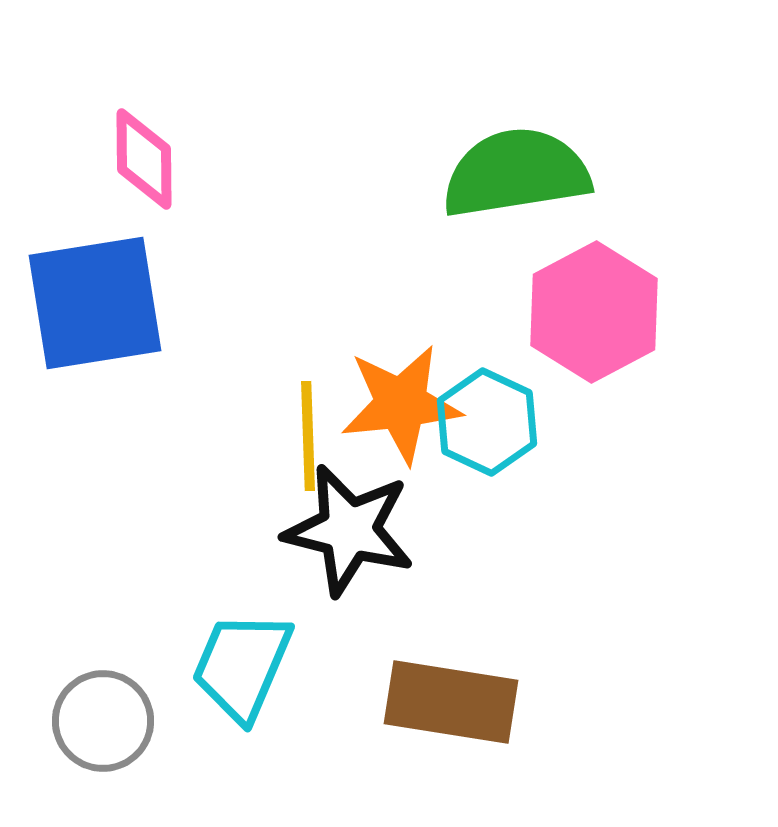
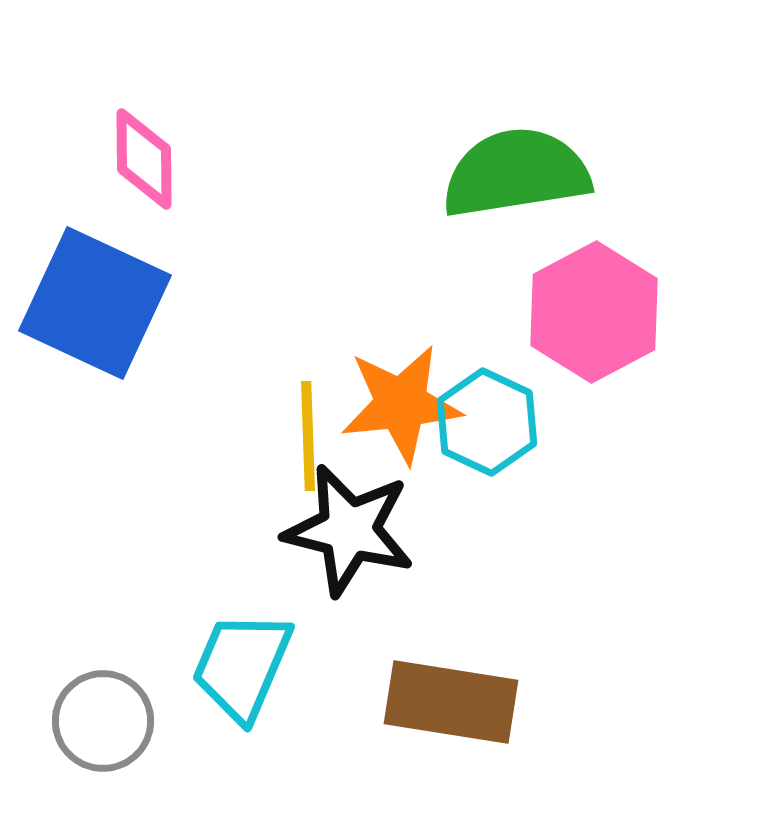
blue square: rotated 34 degrees clockwise
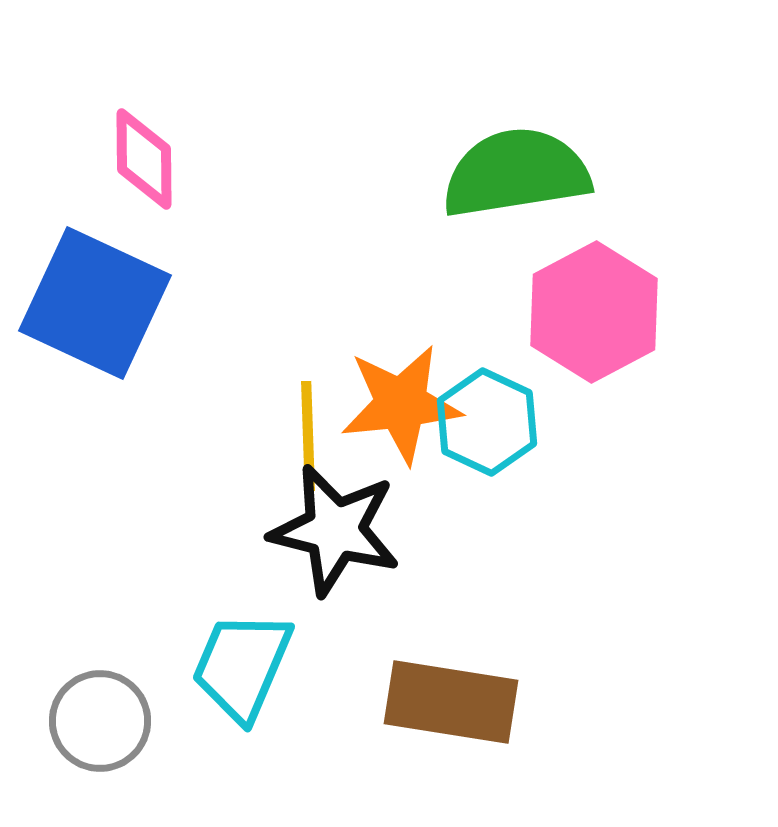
black star: moved 14 px left
gray circle: moved 3 px left
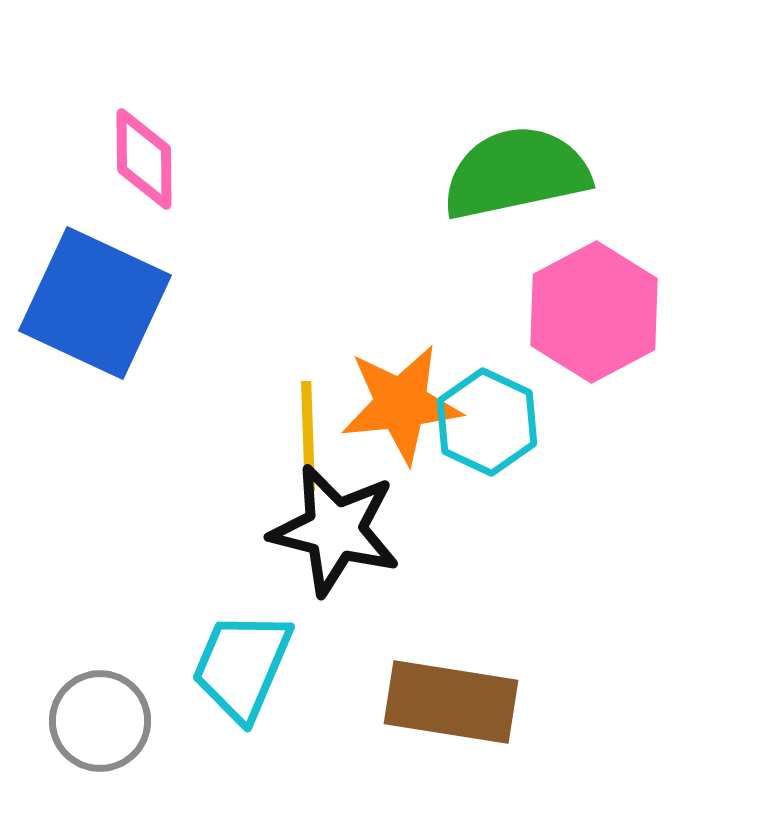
green semicircle: rotated 3 degrees counterclockwise
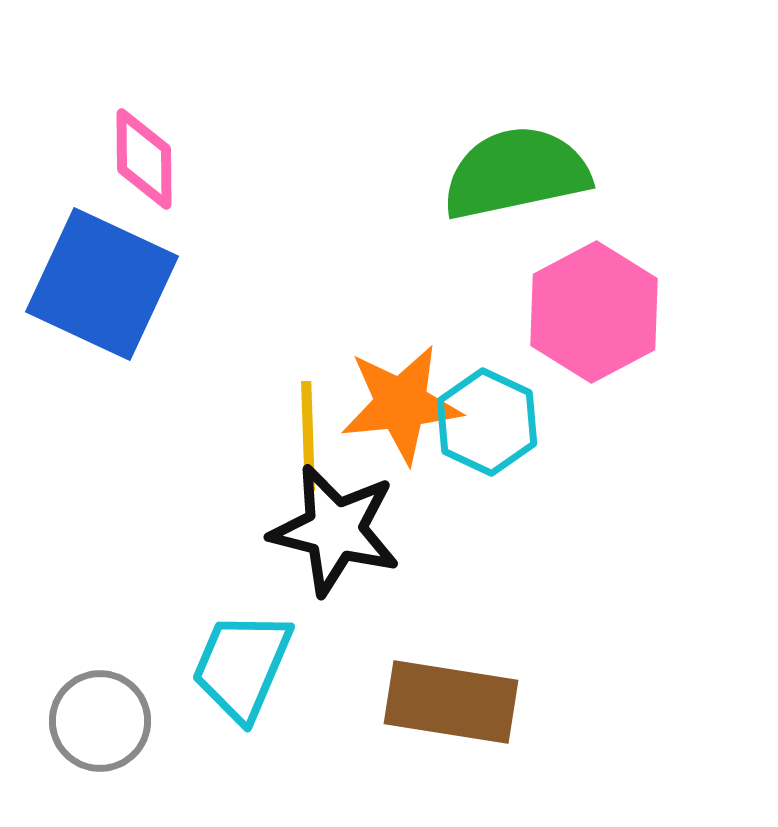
blue square: moved 7 px right, 19 px up
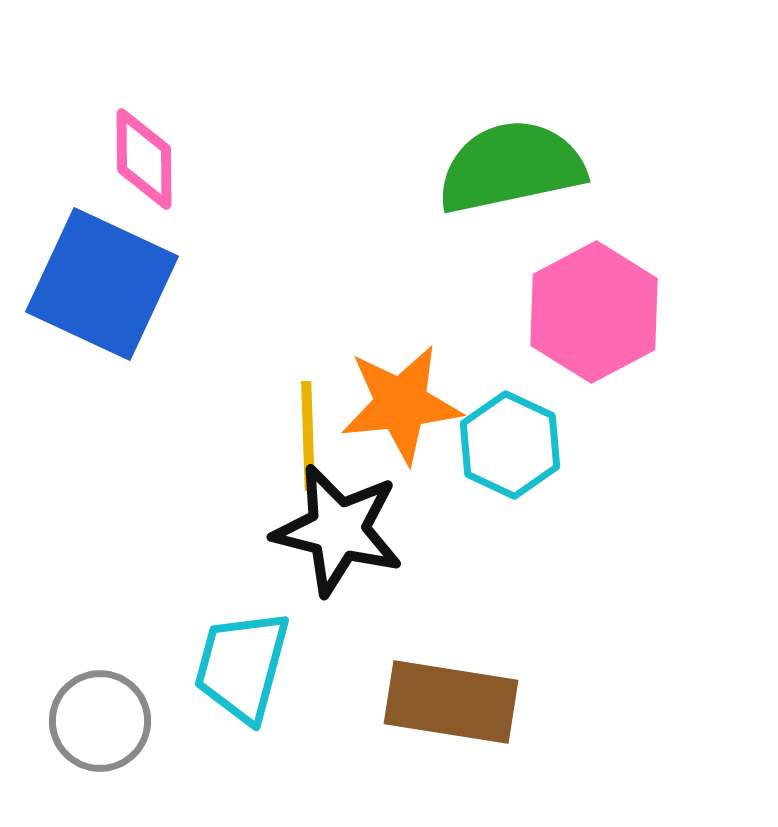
green semicircle: moved 5 px left, 6 px up
cyan hexagon: moved 23 px right, 23 px down
black star: moved 3 px right
cyan trapezoid: rotated 8 degrees counterclockwise
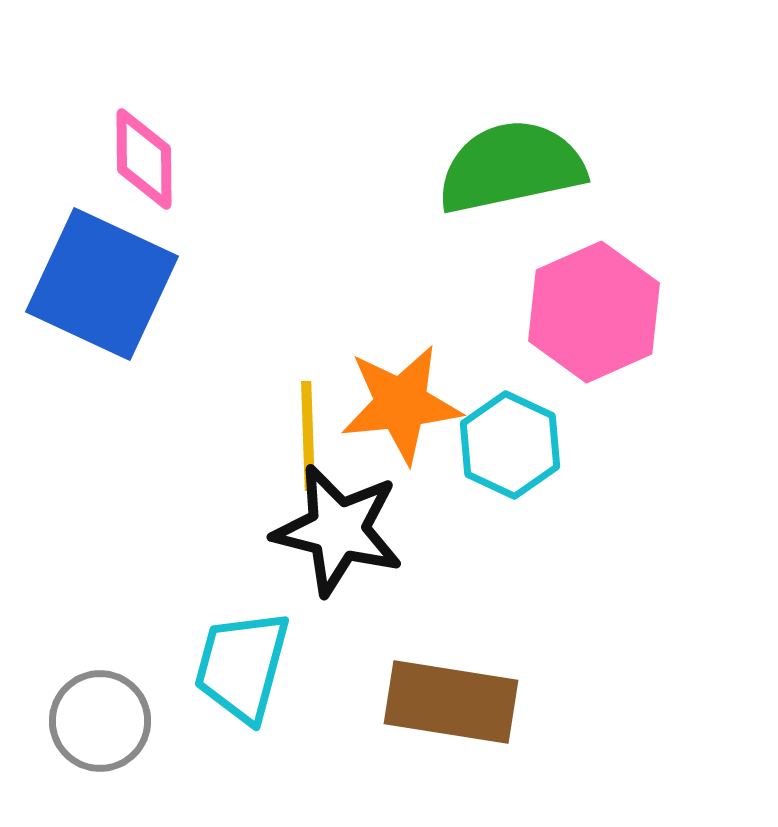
pink hexagon: rotated 4 degrees clockwise
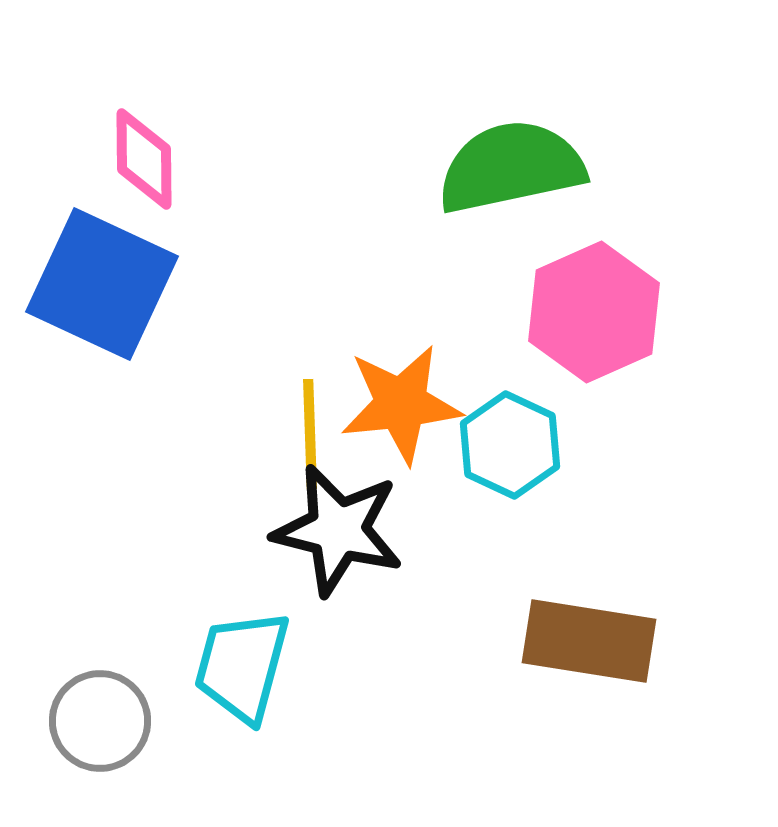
yellow line: moved 2 px right, 2 px up
brown rectangle: moved 138 px right, 61 px up
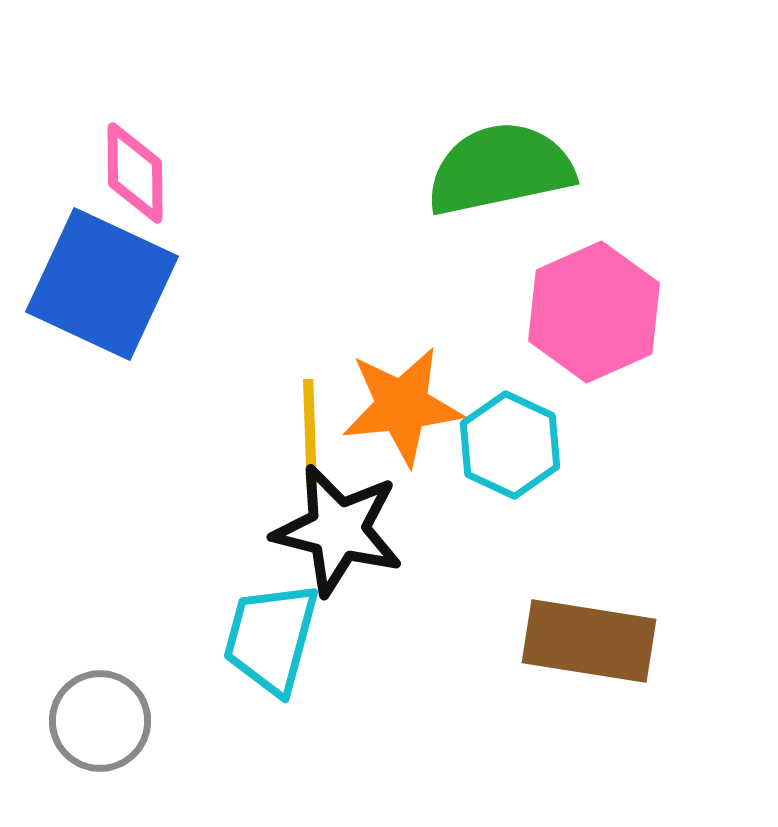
pink diamond: moved 9 px left, 14 px down
green semicircle: moved 11 px left, 2 px down
orange star: moved 1 px right, 2 px down
cyan trapezoid: moved 29 px right, 28 px up
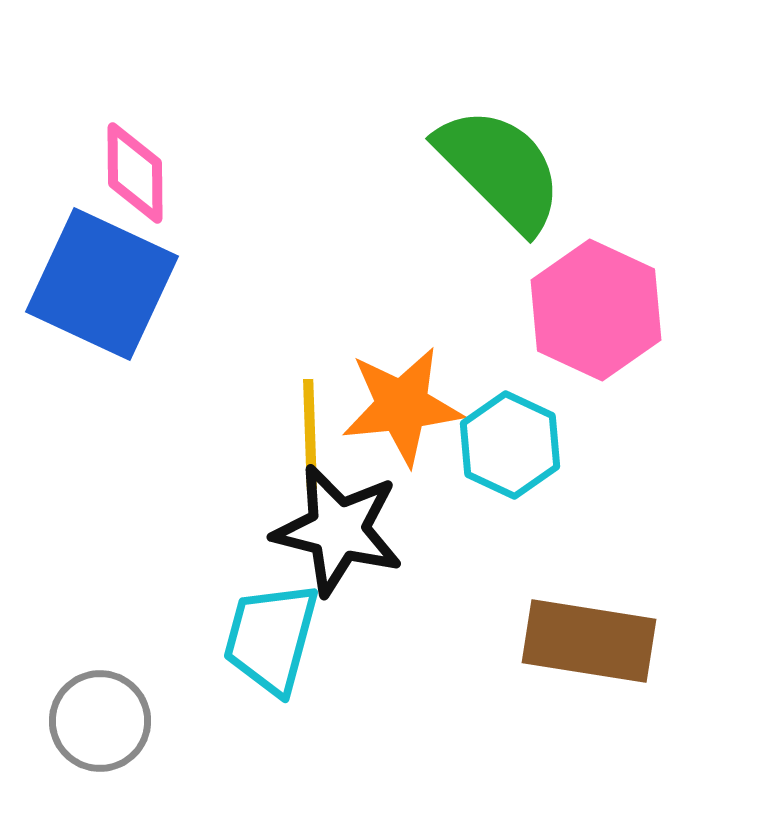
green semicircle: rotated 57 degrees clockwise
pink hexagon: moved 2 px right, 2 px up; rotated 11 degrees counterclockwise
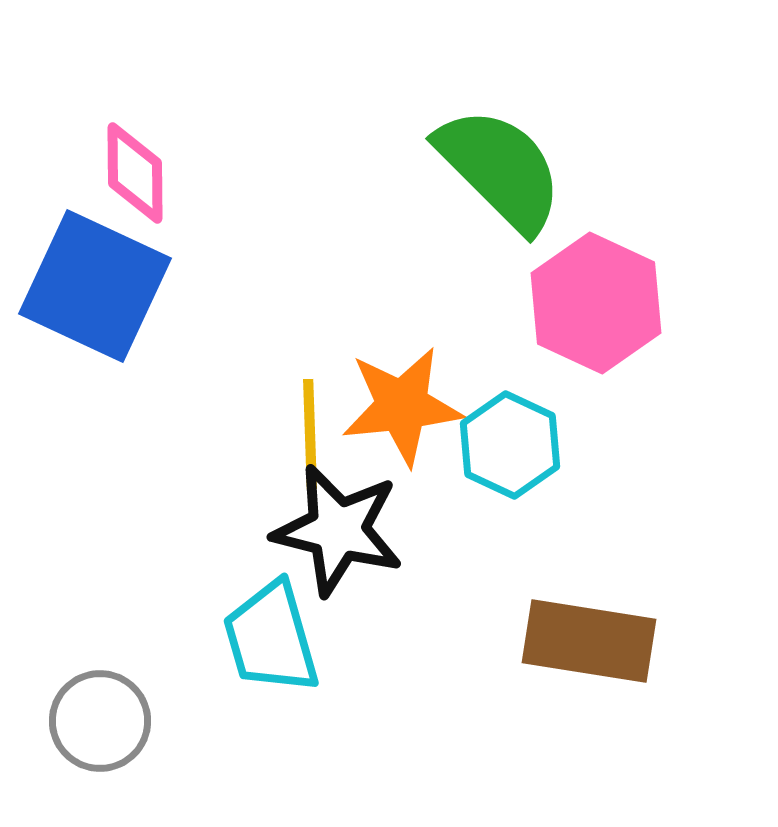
blue square: moved 7 px left, 2 px down
pink hexagon: moved 7 px up
cyan trapezoid: rotated 31 degrees counterclockwise
